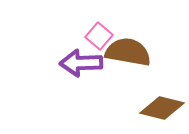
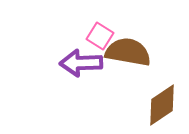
pink square: moved 1 px right; rotated 8 degrees counterclockwise
brown diamond: moved 3 px up; rotated 48 degrees counterclockwise
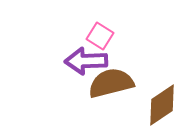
brown semicircle: moved 17 px left, 31 px down; rotated 24 degrees counterclockwise
purple arrow: moved 5 px right, 2 px up
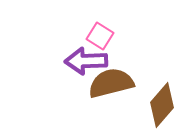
brown diamond: rotated 15 degrees counterclockwise
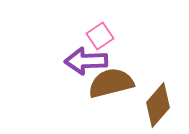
pink square: rotated 24 degrees clockwise
brown diamond: moved 4 px left
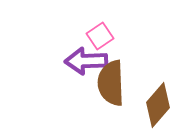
brown semicircle: rotated 78 degrees counterclockwise
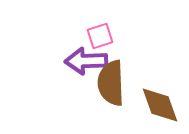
pink square: rotated 16 degrees clockwise
brown diamond: moved 2 px right; rotated 60 degrees counterclockwise
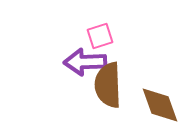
purple arrow: moved 1 px left, 1 px down
brown semicircle: moved 3 px left, 2 px down
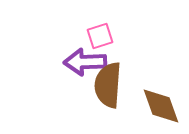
brown semicircle: rotated 6 degrees clockwise
brown diamond: moved 1 px right, 1 px down
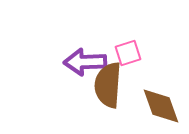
pink square: moved 28 px right, 17 px down
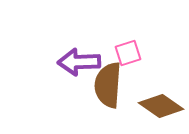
purple arrow: moved 6 px left
brown diamond: rotated 36 degrees counterclockwise
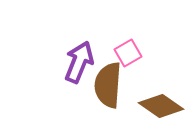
pink square: rotated 12 degrees counterclockwise
purple arrow: rotated 114 degrees clockwise
